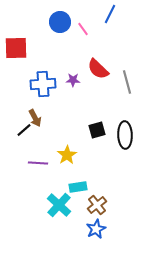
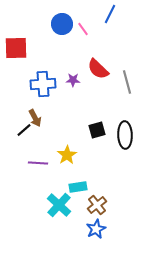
blue circle: moved 2 px right, 2 px down
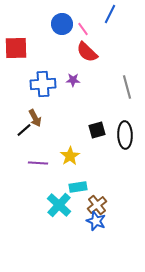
red semicircle: moved 11 px left, 17 px up
gray line: moved 5 px down
yellow star: moved 3 px right, 1 px down
blue star: moved 8 px up; rotated 24 degrees counterclockwise
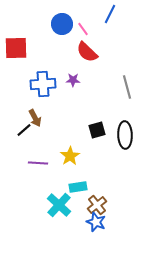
blue star: moved 1 px down
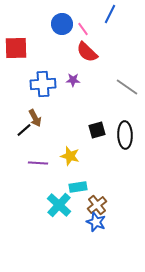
gray line: rotated 40 degrees counterclockwise
yellow star: rotated 24 degrees counterclockwise
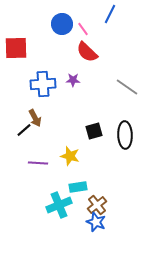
black square: moved 3 px left, 1 px down
cyan cross: rotated 25 degrees clockwise
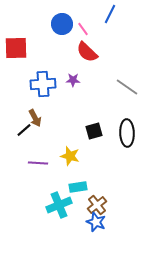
black ellipse: moved 2 px right, 2 px up
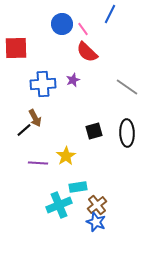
purple star: rotated 24 degrees counterclockwise
yellow star: moved 4 px left; rotated 24 degrees clockwise
